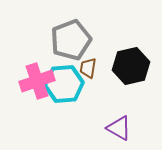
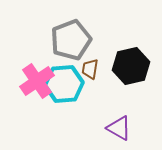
brown trapezoid: moved 2 px right, 1 px down
pink cross: rotated 16 degrees counterclockwise
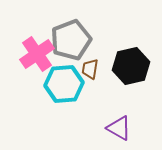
pink cross: moved 27 px up
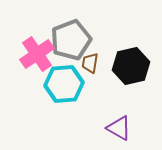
brown trapezoid: moved 6 px up
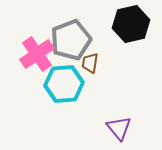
black hexagon: moved 42 px up
purple triangle: rotated 20 degrees clockwise
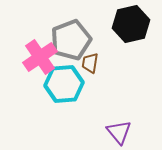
pink cross: moved 3 px right, 3 px down
purple triangle: moved 4 px down
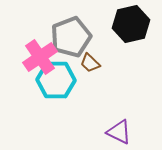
gray pentagon: moved 3 px up
brown trapezoid: rotated 55 degrees counterclockwise
cyan hexagon: moved 8 px left, 4 px up; rotated 6 degrees clockwise
purple triangle: rotated 24 degrees counterclockwise
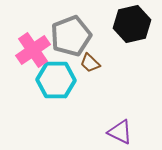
black hexagon: moved 1 px right
gray pentagon: moved 1 px up
pink cross: moved 7 px left, 7 px up
purple triangle: moved 1 px right
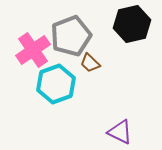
cyan hexagon: moved 4 px down; rotated 21 degrees counterclockwise
